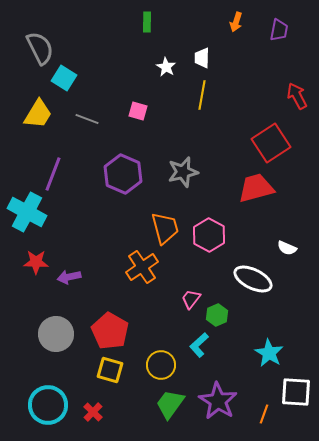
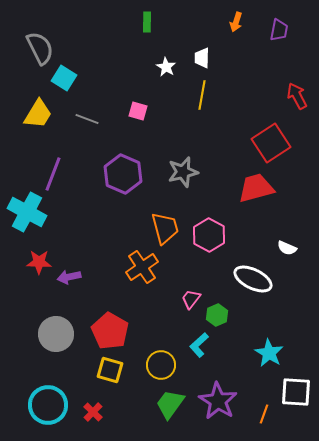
red star: moved 3 px right
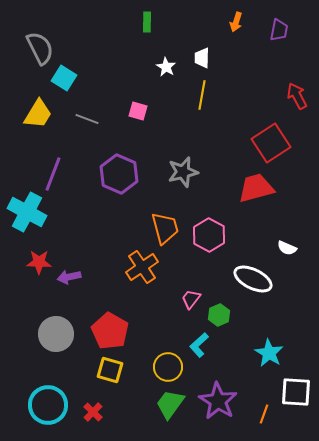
purple hexagon: moved 4 px left
green hexagon: moved 2 px right
yellow circle: moved 7 px right, 2 px down
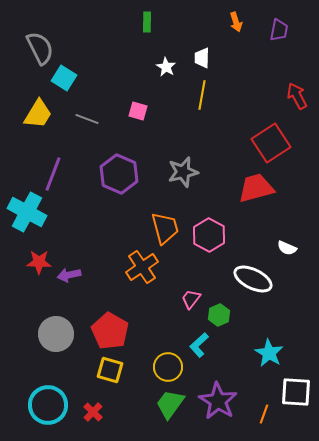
orange arrow: rotated 36 degrees counterclockwise
purple arrow: moved 2 px up
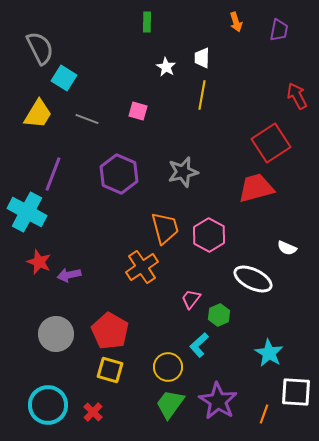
red star: rotated 20 degrees clockwise
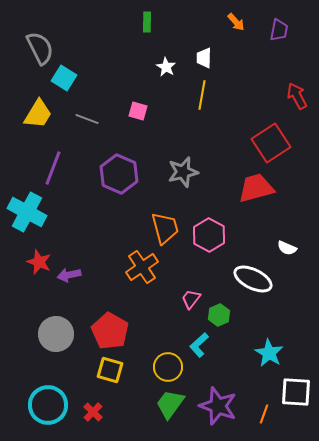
orange arrow: rotated 24 degrees counterclockwise
white trapezoid: moved 2 px right
purple line: moved 6 px up
purple star: moved 5 px down; rotated 12 degrees counterclockwise
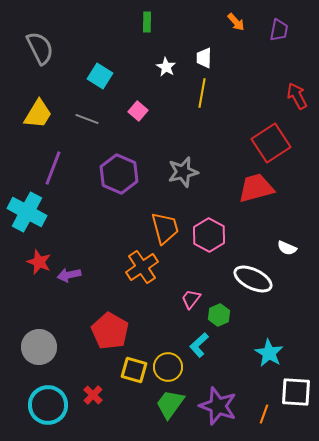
cyan square: moved 36 px right, 2 px up
yellow line: moved 2 px up
pink square: rotated 24 degrees clockwise
gray circle: moved 17 px left, 13 px down
yellow square: moved 24 px right
red cross: moved 17 px up
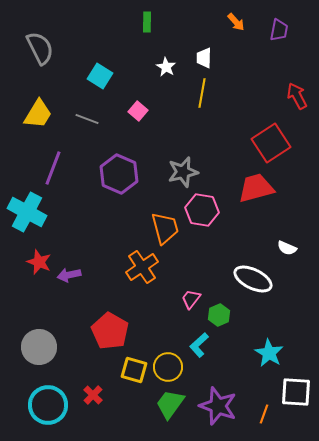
pink hexagon: moved 7 px left, 25 px up; rotated 20 degrees counterclockwise
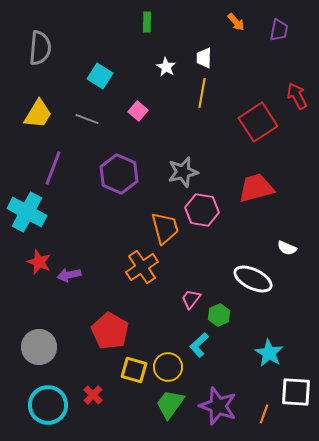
gray semicircle: rotated 32 degrees clockwise
red square: moved 13 px left, 21 px up
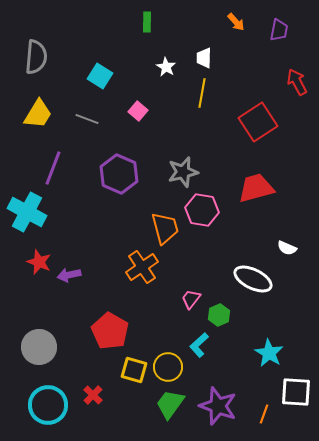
gray semicircle: moved 4 px left, 9 px down
red arrow: moved 14 px up
